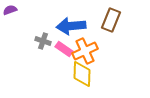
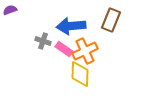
yellow diamond: moved 2 px left
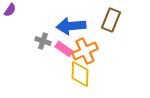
purple semicircle: rotated 144 degrees clockwise
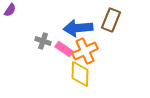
blue arrow: moved 7 px right, 2 px down
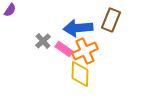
gray cross: rotated 28 degrees clockwise
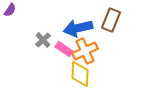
blue arrow: rotated 8 degrees counterclockwise
gray cross: moved 1 px up
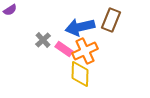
purple semicircle: rotated 24 degrees clockwise
blue arrow: moved 2 px right, 1 px up
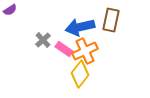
brown rectangle: rotated 10 degrees counterclockwise
yellow diamond: rotated 36 degrees clockwise
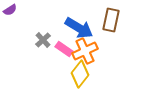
blue arrow: moved 1 px left, 1 px down; rotated 136 degrees counterclockwise
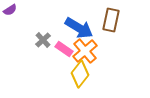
orange cross: rotated 15 degrees counterclockwise
